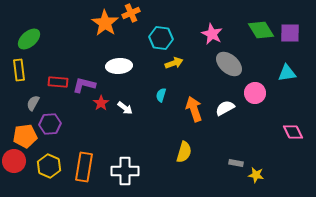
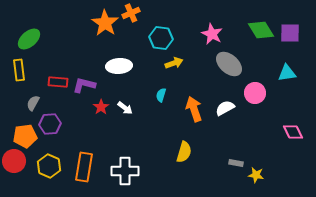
red star: moved 4 px down
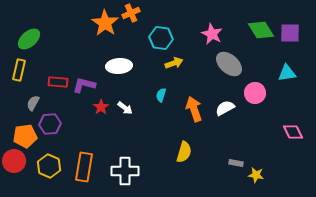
yellow rectangle: rotated 20 degrees clockwise
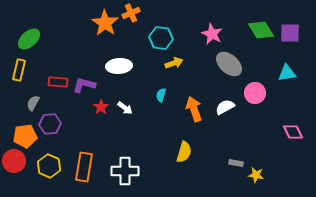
white semicircle: moved 1 px up
